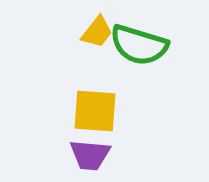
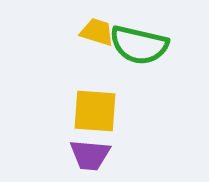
yellow trapezoid: rotated 111 degrees counterclockwise
green semicircle: rotated 4 degrees counterclockwise
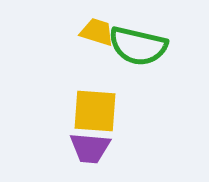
green semicircle: moved 1 px left, 1 px down
purple trapezoid: moved 7 px up
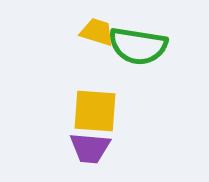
green semicircle: rotated 4 degrees counterclockwise
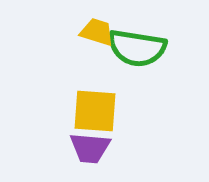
green semicircle: moved 1 px left, 2 px down
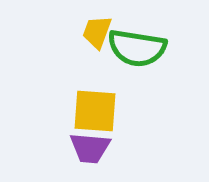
yellow trapezoid: rotated 87 degrees counterclockwise
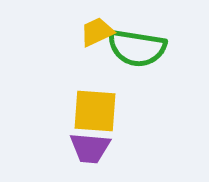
yellow trapezoid: rotated 45 degrees clockwise
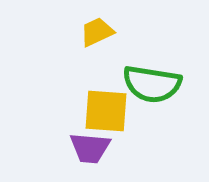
green semicircle: moved 15 px right, 36 px down
yellow square: moved 11 px right
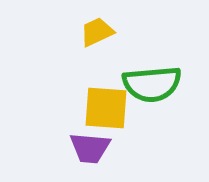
green semicircle: rotated 14 degrees counterclockwise
yellow square: moved 3 px up
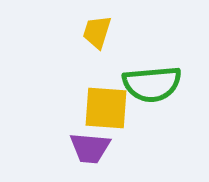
yellow trapezoid: rotated 48 degrees counterclockwise
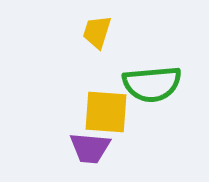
yellow square: moved 4 px down
